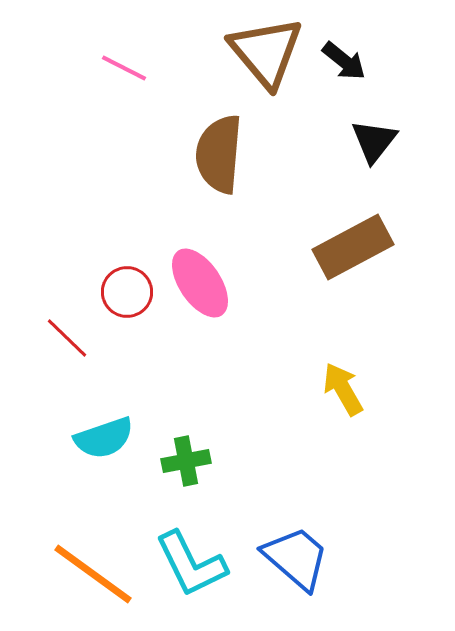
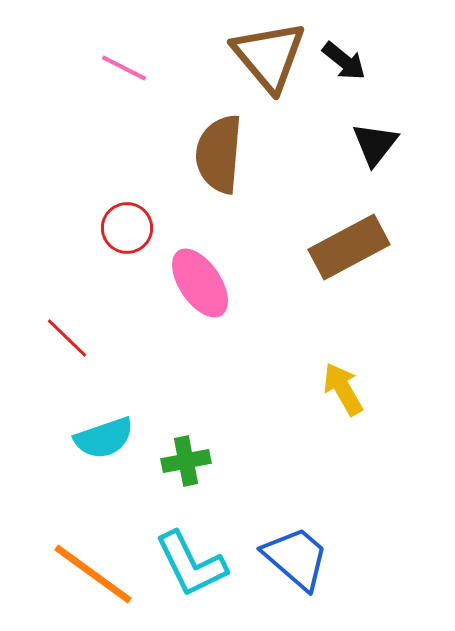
brown triangle: moved 3 px right, 4 px down
black triangle: moved 1 px right, 3 px down
brown rectangle: moved 4 px left
red circle: moved 64 px up
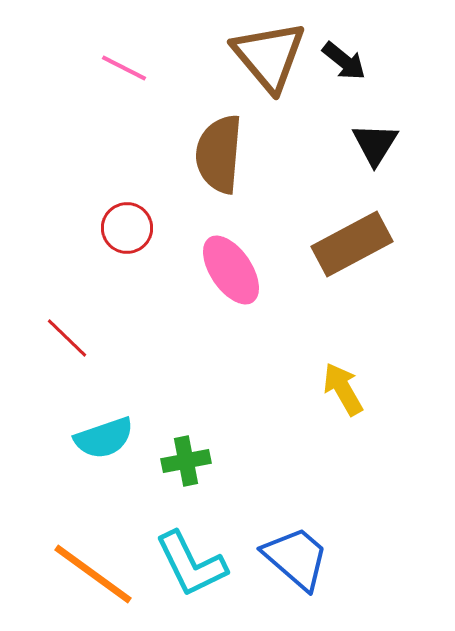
black triangle: rotated 6 degrees counterclockwise
brown rectangle: moved 3 px right, 3 px up
pink ellipse: moved 31 px right, 13 px up
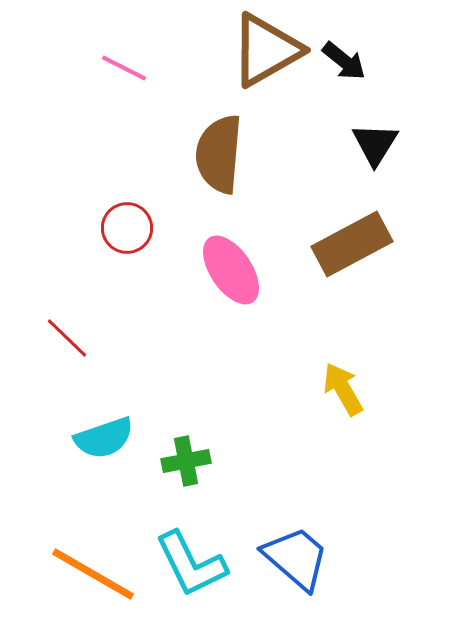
brown triangle: moved 3 px left, 6 px up; rotated 40 degrees clockwise
orange line: rotated 6 degrees counterclockwise
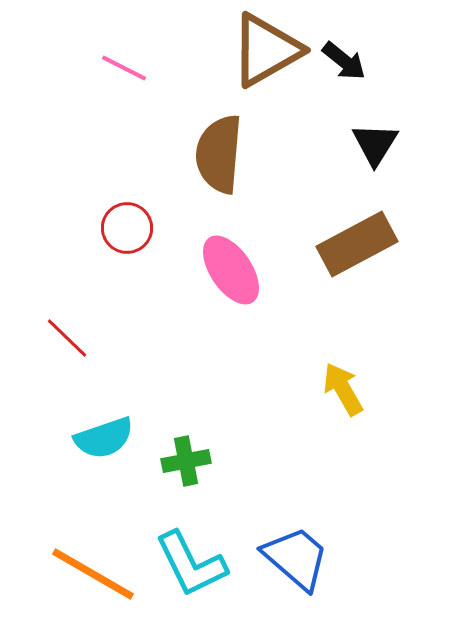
brown rectangle: moved 5 px right
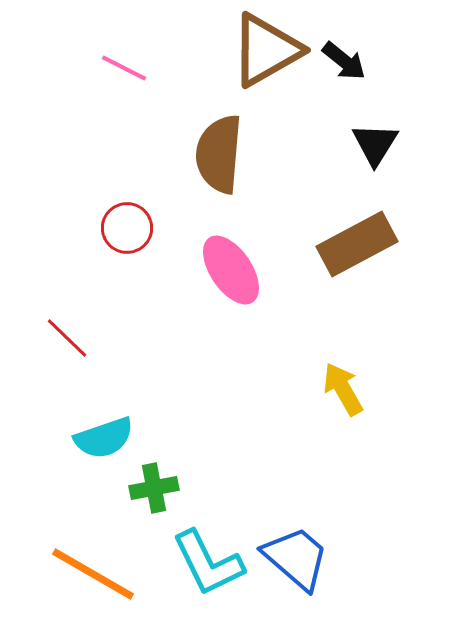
green cross: moved 32 px left, 27 px down
cyan L-shape: moved 17 px right, 1 px up
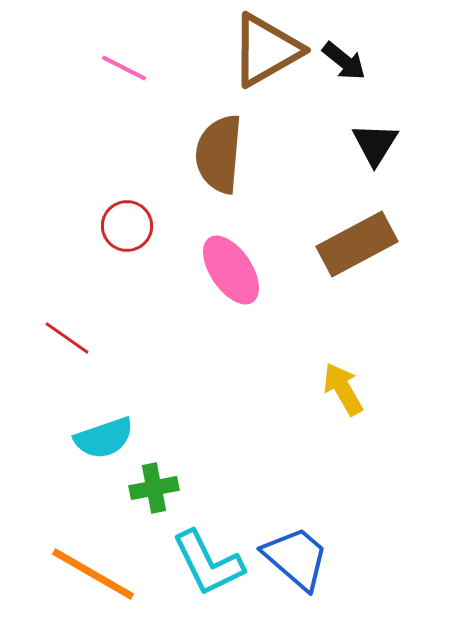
red circle: moved 2 px up
red line: rotated 9 degrees counterclockwise
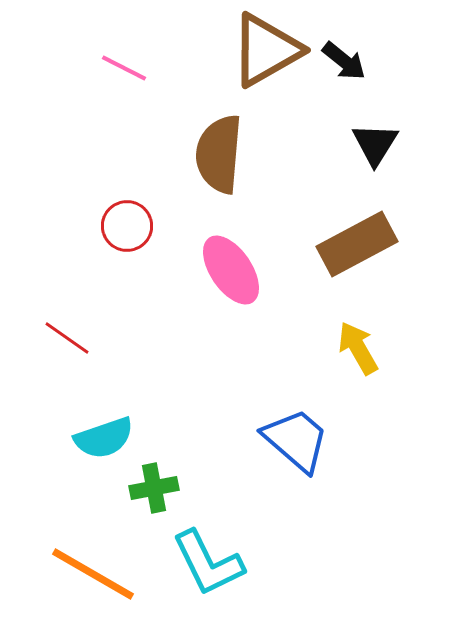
yellow arrow: moved 15 px right, 41 px up
blue trapezoid: moved 118 px up
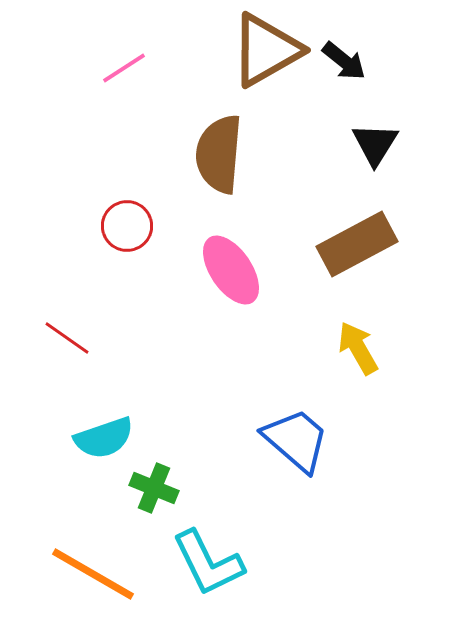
pink line: rotated 60 degrees counterclockwise
green cross: rotated 33 degrees clockwise
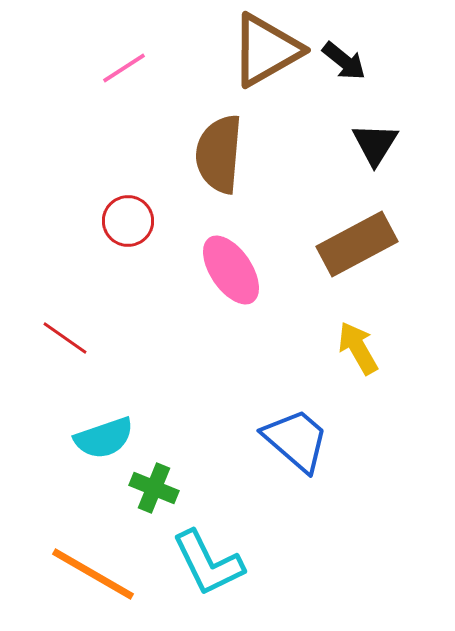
red circle: moved 1 px right, 5 px up
red line: moved 2 px left
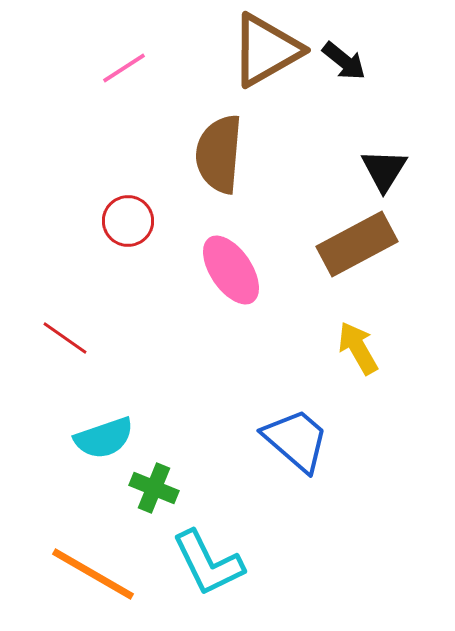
black triangle: moved 9 px right, 26 px down
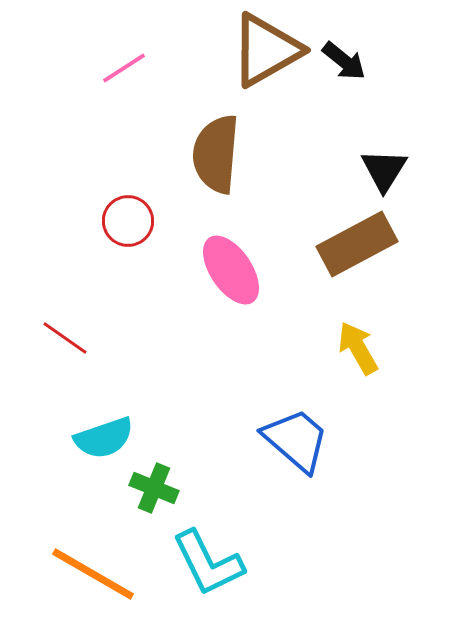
brown semicircle: moved 3 px left
